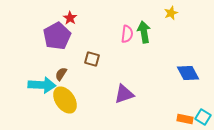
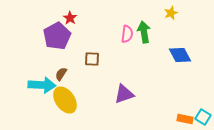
brown square: rotated 14 degrees counterclockwise
blue diamond: moved 8 px left, 18 px up
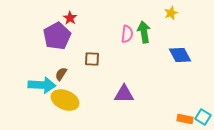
purple triangle: rotated 20 degrees clockwise
yellow ellipse: rotated 32 degrees counterclockwise
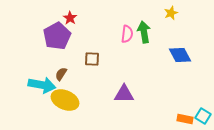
cyan arrow: rotated 8 degrees clockwise
cyan square: moved 1 px up
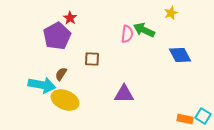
green arrow: moved 2 px up; rotated 55 degrees counterclockwise
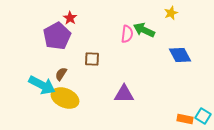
cyan arrow: rotated 16 degrees clockwise
yellow ellipse: moved 2 px up
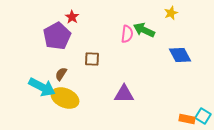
red star: moved 2 px right, 1 px up
cyan arrow: moved 2 px down
orange rectangle: moved 2 px right
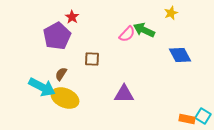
pink semicircle: rotated 36 degrees clockwise
